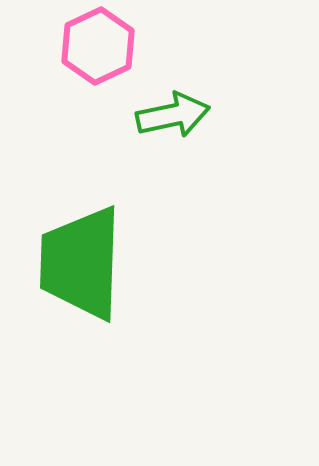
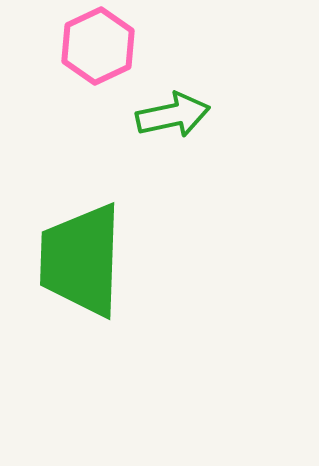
green trapezoid: moved 3 px up
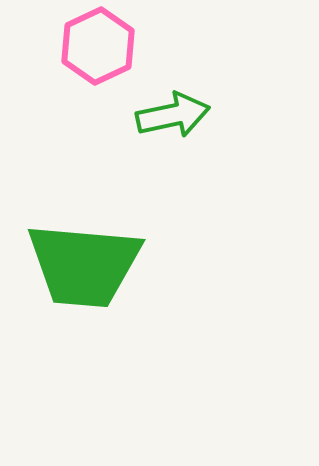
green trapezoid: moved 3 px right, 5 px down; rotated 87 degrees counterclockwise
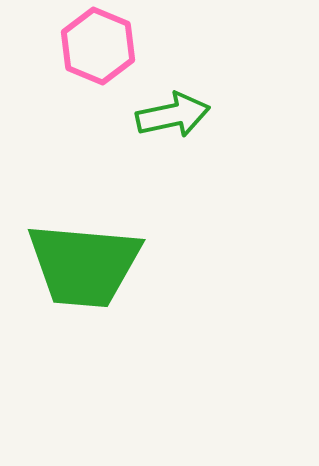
pink hexagon: rotated 12 degrees counterclockwise
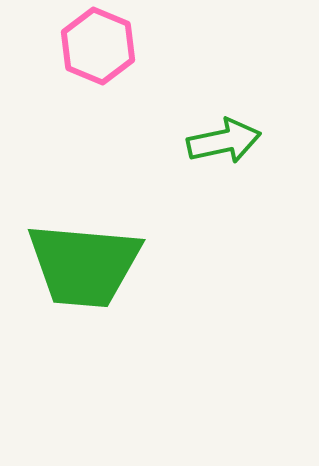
green arrow: moved 51 px right, 26 px down
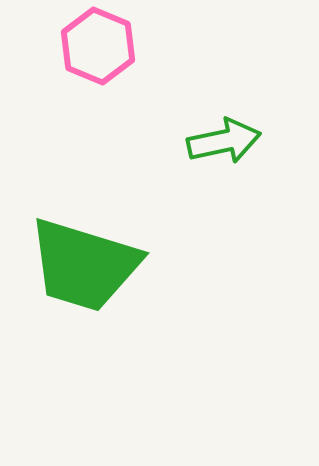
green trapezoid: rotated 12 degrees clockwise
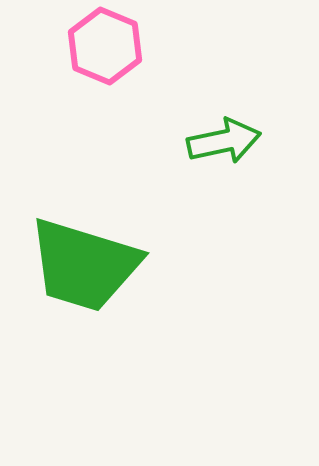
pink hexagon: moved 7 px right
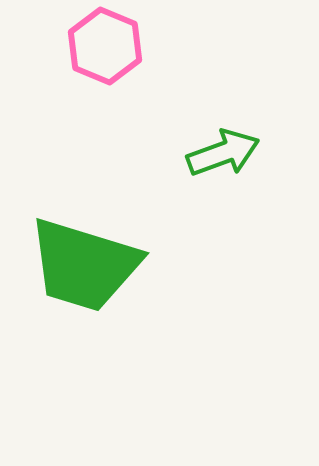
green arrow: moved 1 px left, 12 px down; rotated 8 degrees counterclockwise
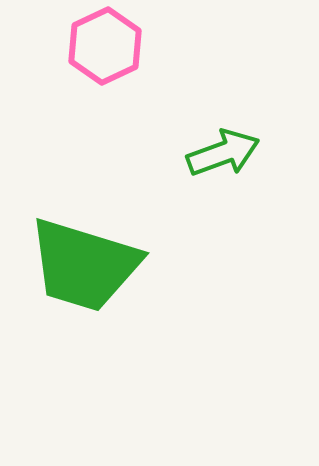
pink hexagon: rotated 12 degrees clockwise
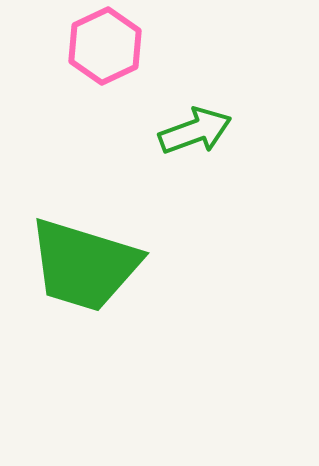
green arrow: moved 28 px left, 22 px up
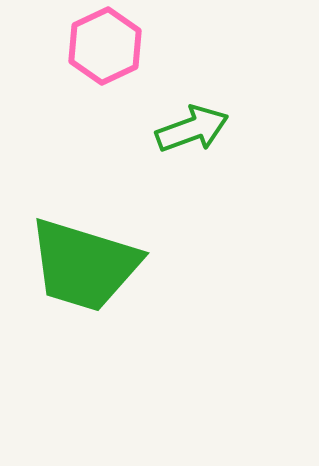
green arrow: moved 3 px left, 2 px up
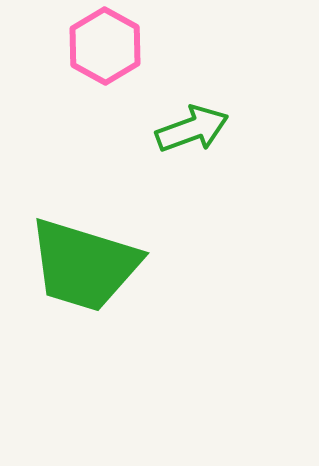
pink hexagon: rotated 6 degrees counterclockwise
